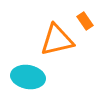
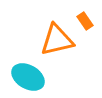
cyan ellipse: rotated 20 degrees clockwise
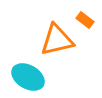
orange rectangle: moved 1 px up; rotated 18 degrees counterclockwise
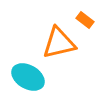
orange triangle: moved 2 px right, 3 px down
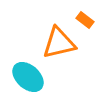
cyan ellipse: rotated 12 degrees clockwise
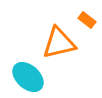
orange rectangle: moved 2 px right
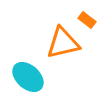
orange triangle: moved 4 px right
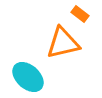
orange rectangle: moved 7 px left, 6 px up
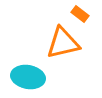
cyan ellipse: rotated 32 degrees counterclockwise
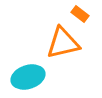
cyan ellipse: rotated 28 degrees counterclockwise
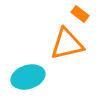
orange triangle: moved 4 px right, 1 px down
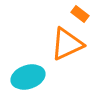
orange triangle: rotated 12 degrees counterclockwise
